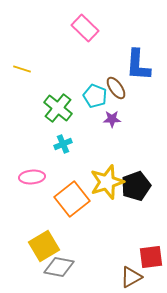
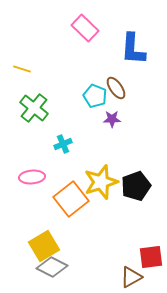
blue L-shape: moved 5 px left, 16 px up
green cross: moved 24 px left
yellow star: moved 6 px left
orange square: moved 1 px left
gray diamond: moved 7 px left; rotated 16 degrees clockwise
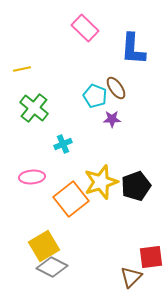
yellow line: rotated 30 degrees counterclockwise
brown triangle: rotated 15 degrees counterclockwise
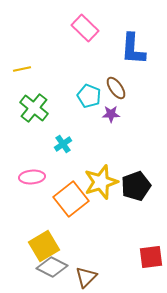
cyan pentagon: moved 6 px left
purple star: moved 1 px left, 5 px up
cyan cross: rotated 12 degrees counterclockwise
brown triangle: moved 45 px left
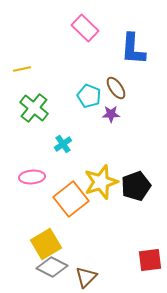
yellow square: moved 2 px right, 2 px up
red square: moved 1 px left, 3 px down
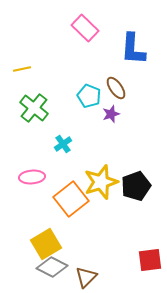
purple star: rotated 18 degrees counterclockwise
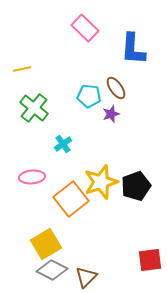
cyan pentagon: rotated 15 degrees counterclockwise
gray diamond: moved 3 px down
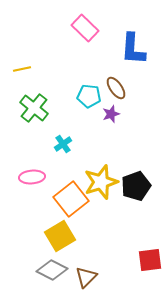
yellow square: moved 14 px right, 8 px up
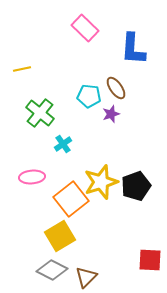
green cross: moved 6 px right, 5 px down
red square: rotated 10 degrees clockwise
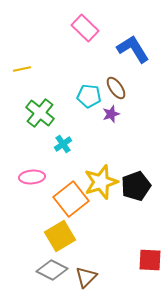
blue L-shape: rotated 144 degrees clockwise
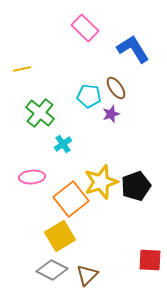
brown triangle: moved 1 px right, 2 px up
